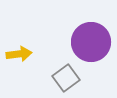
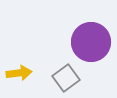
yellow arrow: moved 19 px down
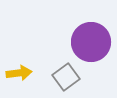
gray square: moved 1 px up
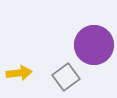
purple circle: moved 3 px right, 3 px down
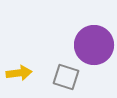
gray square: rotated 36 degrees counterclockwise
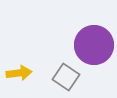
gray square: rotated 16 degrees clockwise
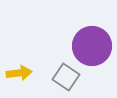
purple circle: moved 2 px left, 1 px down
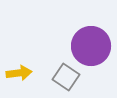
purple circle: moved 1 px left
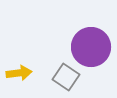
purple circle: moved 1 px down
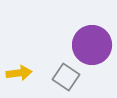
purple circle: moved 1 px right, 2 px up
